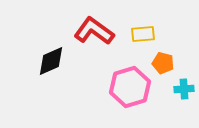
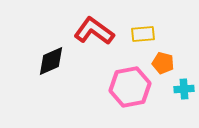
pink hexagon: rotated 6 degrees clockwise
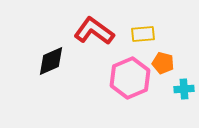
pink hexagon: moved 9 px up; rotated 12 degrees counterclockwise
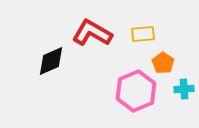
red L-shape: moved 2 px left, 2 px down; rotated 6 degrees counterclockwise
orange pentagon: rotated 20 degrees clockwise
pink hexagon: moved 6 px right, 13 px down
